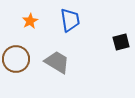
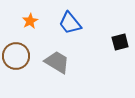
blue trapezoid: moved 3 px down; rotated 150 degrees clockwise
black square: moved 1 px left
brown circle: moved 3 px up
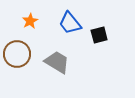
black square: moved 21 px left, 7 px up
brown circle: moved 1 px right, 2 px up
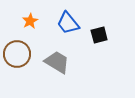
blue trapezoid: moved 2 px left
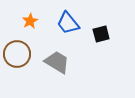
black square: moved 2 px right, 1 px up
